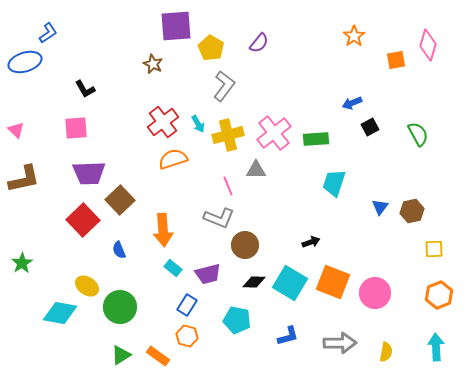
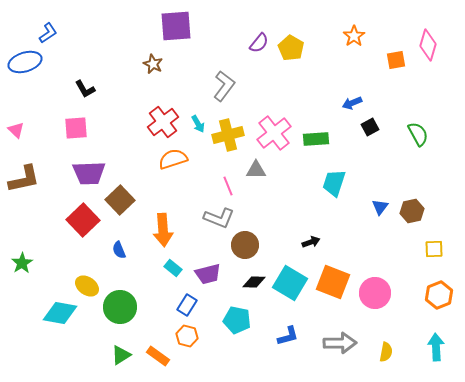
yellow pentagon at (211, 48): moved 80 px right
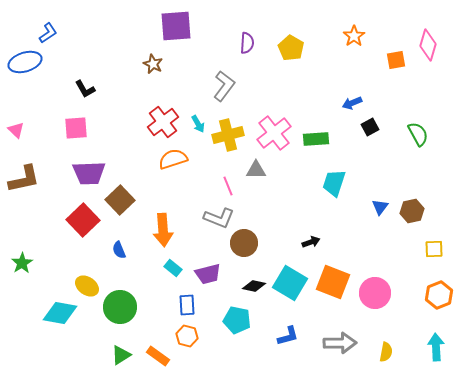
purple semicircle at (259, 43): moved 12 px left; rotated 35 degrees counterclockwise
brown circle at (245, 245): moved 1 px left, 2 px up
black diamond at (254, 282): moved 4 px down; rotated 10 degrees clockwise
blue rectangle at (187, 305): rotated 35 degrees counterclockwise
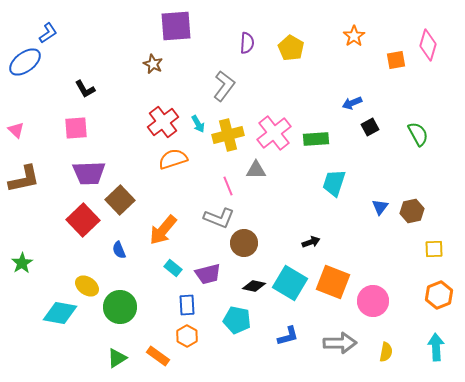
blue ellipse at (25, 62): rotated 20 degrees counterclockwise
orange arrow at (163, 230): rotated 44 degrees clockwise
pink circle at (375, 293): moved 2 px left, 8 px down
orange hexagon at (187, 336): rotated 15 degrees clockwise
green triangle at (121, 355): moved 4 px left, 3 px down
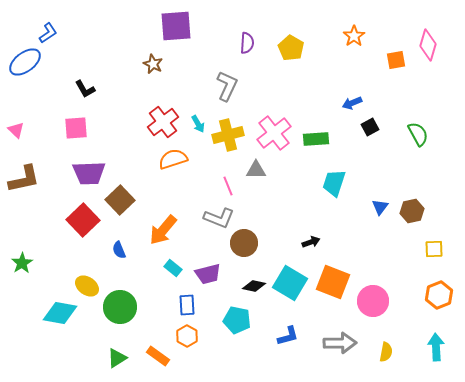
gray L-shape at (224, 86): moved 3 px right; rotated 12 degrees counterclockwise
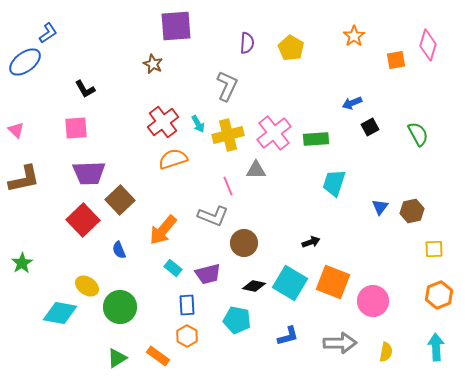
gray L-shape at (219, 218): moved 6 px left, 2 px up
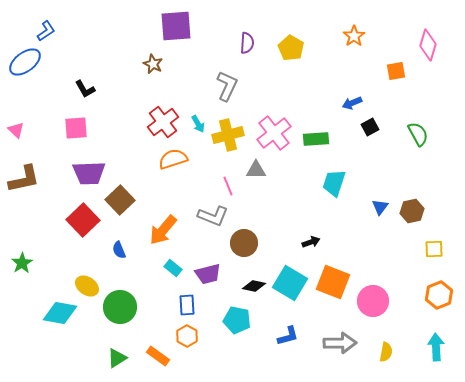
blue L-shape at (48, 33): moved 2 px left, 2 px up
orange square at (396, 60): moved 11 px down
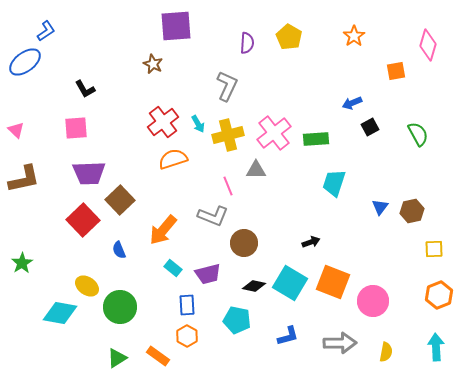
yellow pentagon at (291, 48): moved 2 px left, 11 px up
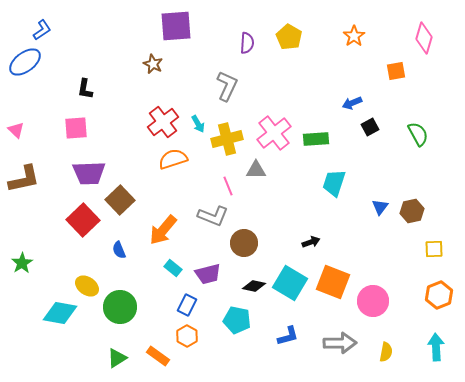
blue L-shape at (46, 31): moved 4 px left, 1 px up
pink diamond at (428, 45): moved 4 px left, 7 px up
black L-shape at (85, 89): rotated 40 degrees clockwise
yellow cross at (228, 135): moved 1 px left, 4 px down
blue rectangle at (187, 305): rotated 30 degrees clockwise
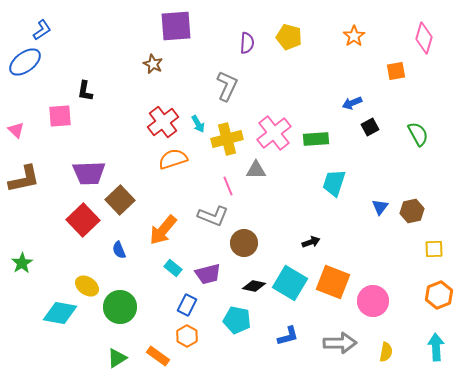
yellow pentagon at (289, 37): rotated 15 degrees counterclockwise
black L-shape at (85, 89): moved 2 px down
pink square at (76, 128): moved 16 px left, 12 px up
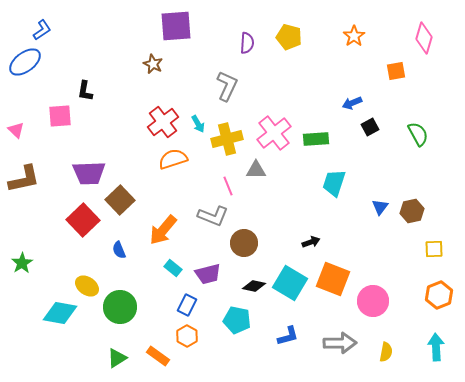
orange square at (333, 282): moved 3 px up
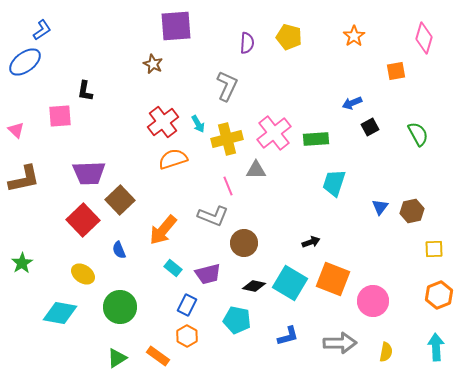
yellow ellipse at (87, 286): moved 4 px left, 12 px up
